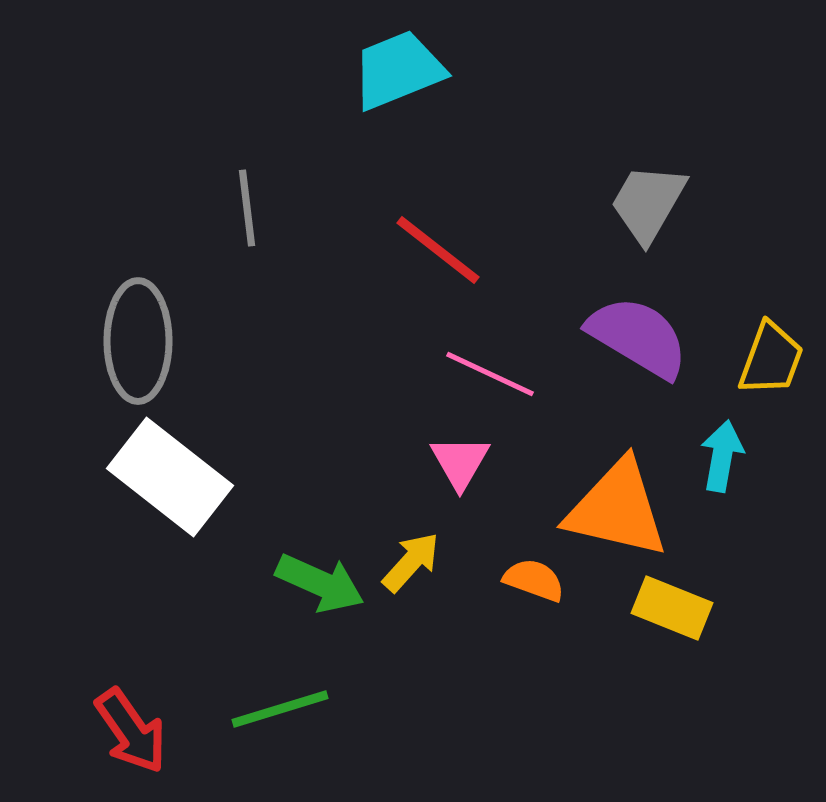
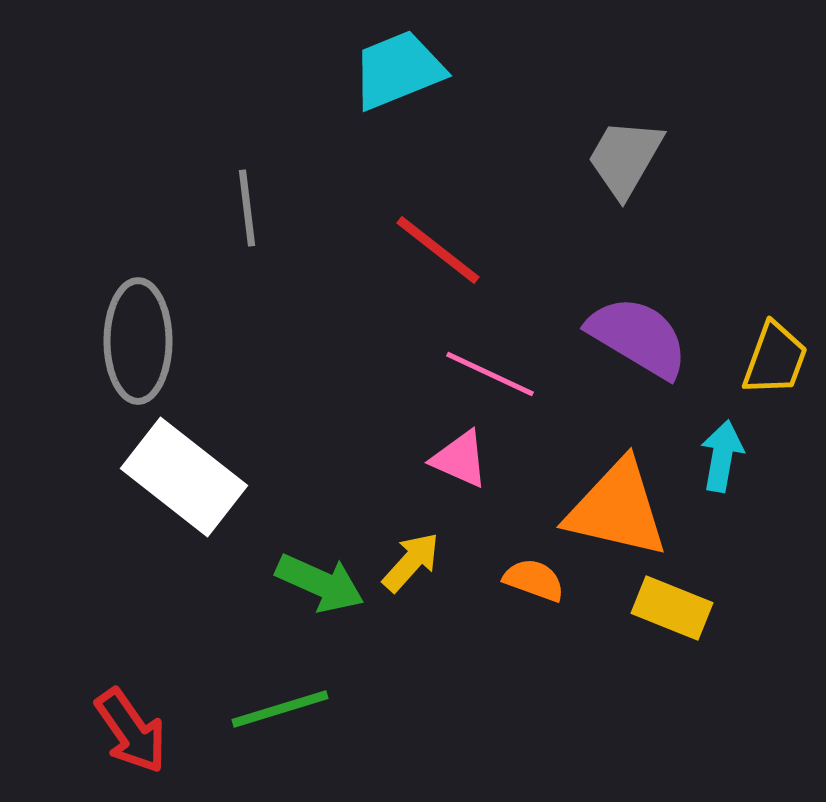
gray trapezoid: moved 23 px left, 45 px up
yellow trapezoid: moved 4 px right
pink triangle: moved 3 px up; rotated 36 degrees counterclockwise
white rectangle: moved 14 px right
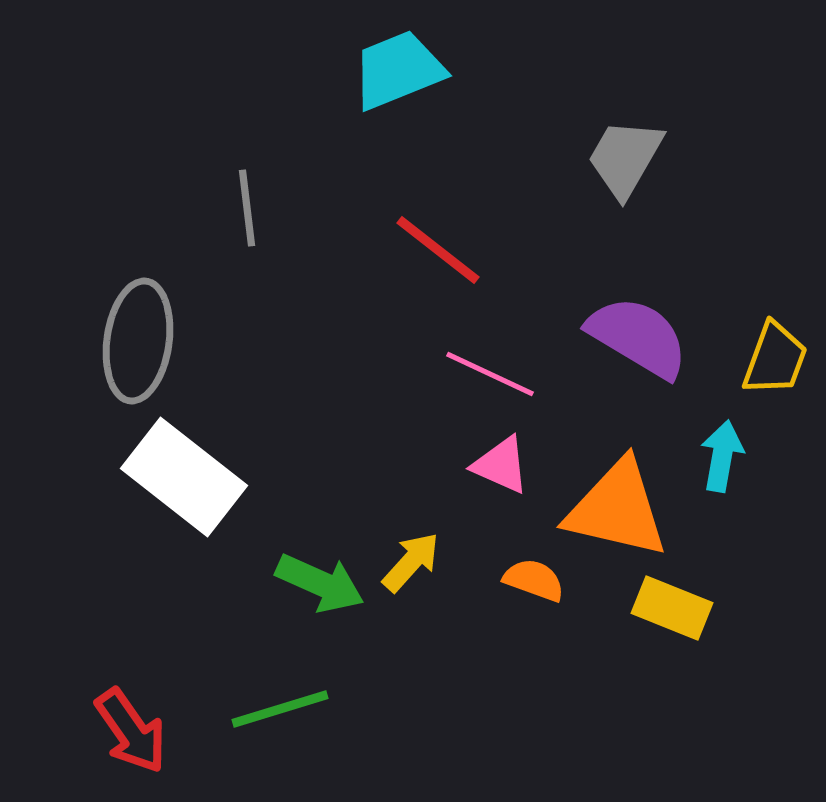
gray ellipse: rotated 8 degrees clockwise
pink triangle: moved 41 px right, 6 px down
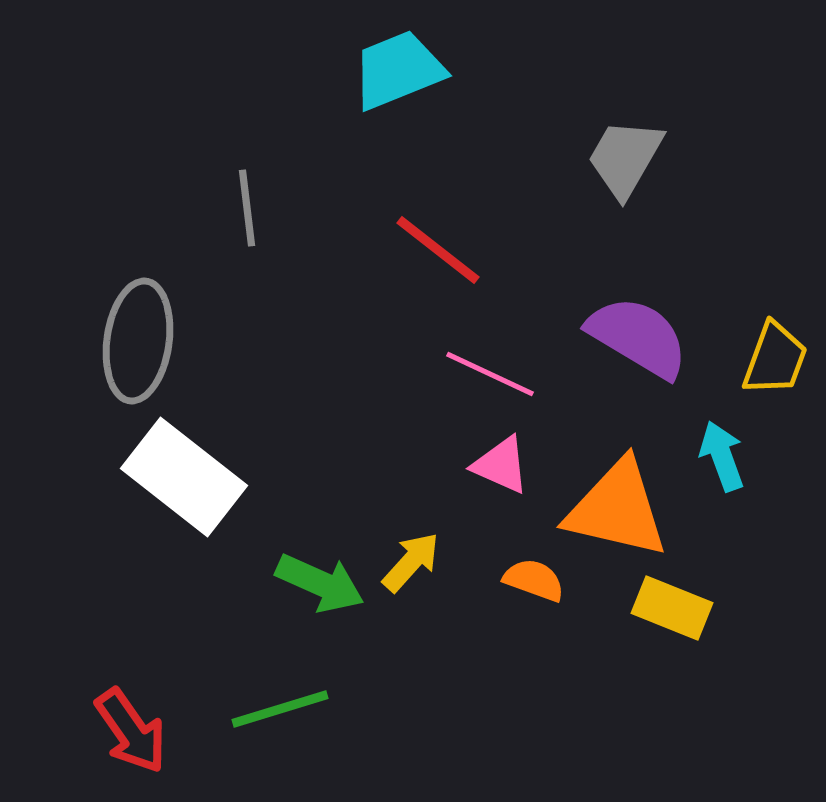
cyan arrow: rotated 30 degrees counterclockwise
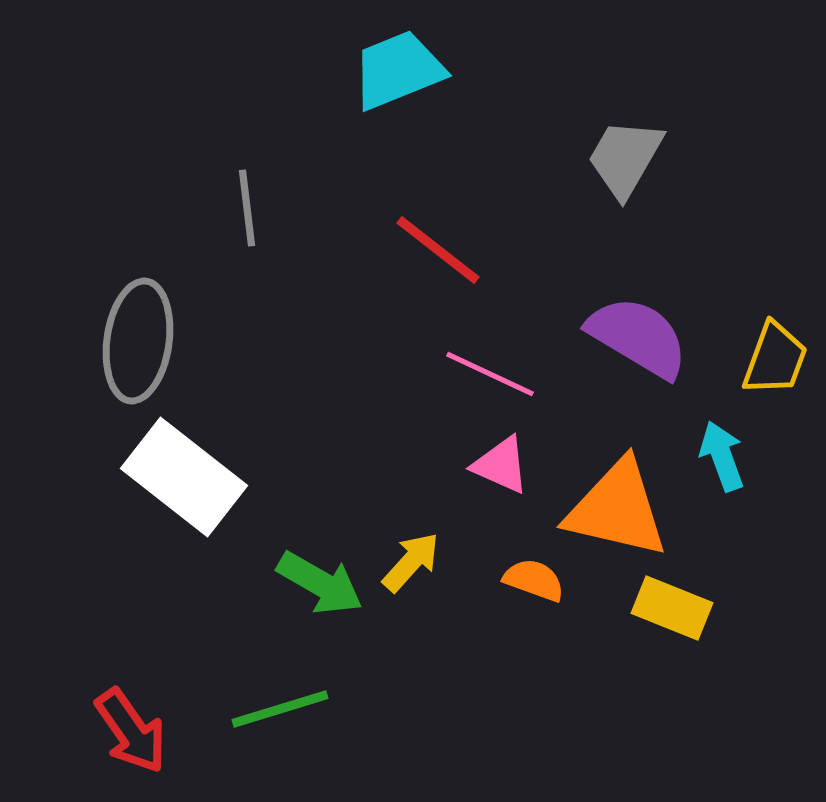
green arrow: rotated 6 degrees clockwise
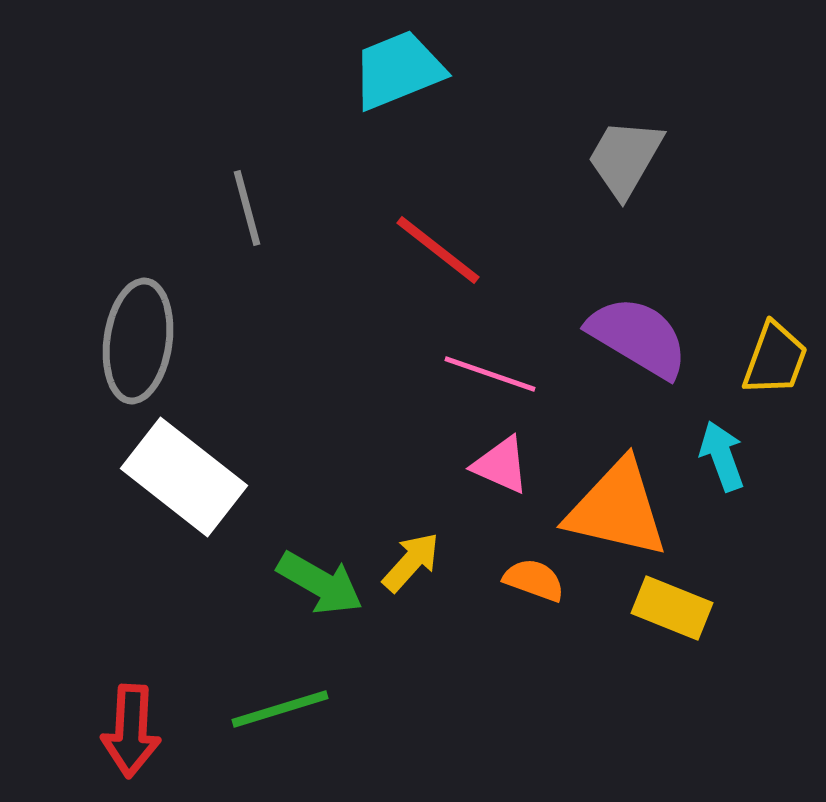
gray line: rotated 8 degrees counterclockwise
pink line: rotated 6 degrees counterclockwise
red arrow: rotated 38 degrees clockwise
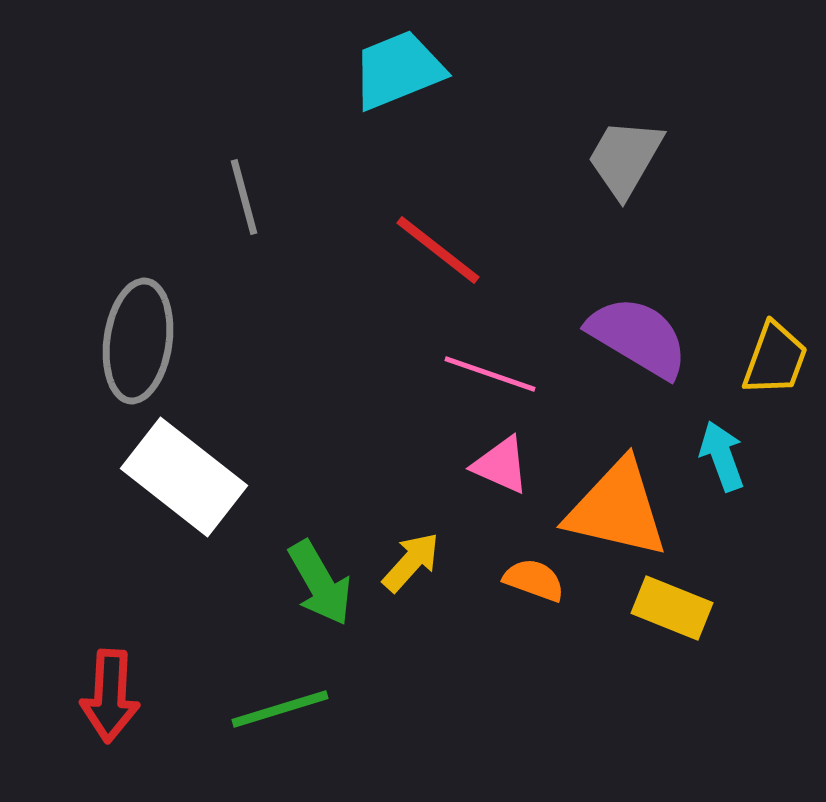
gray line: moved 3 px left, 11 px up
green arrow: rotated 30 degrees clockwise
red arrow: moved 21 px left, 35 px up
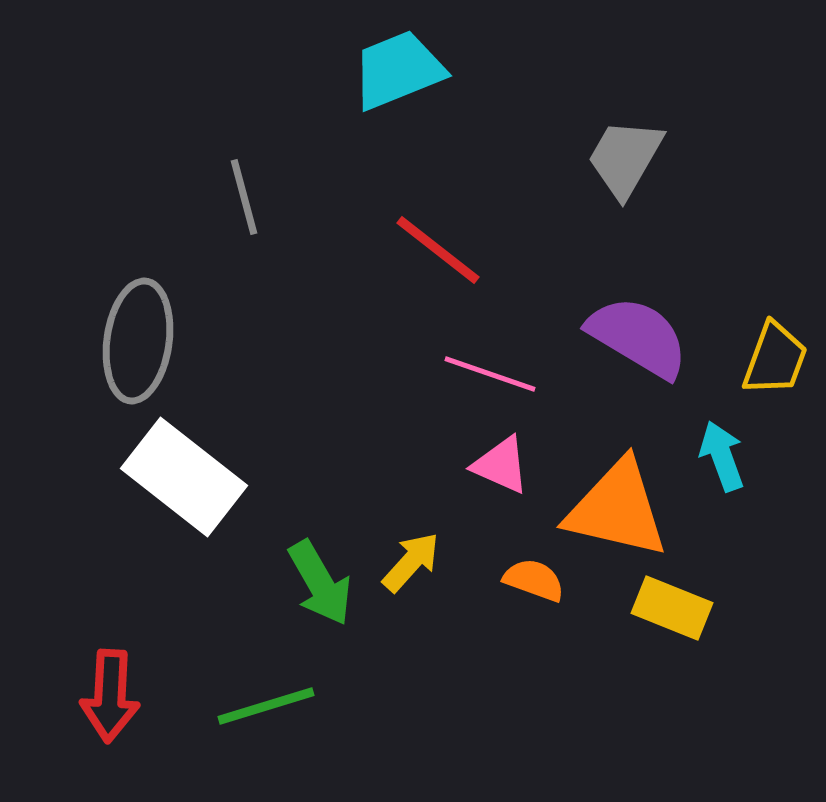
green line: moved 14 px left, 3 px up
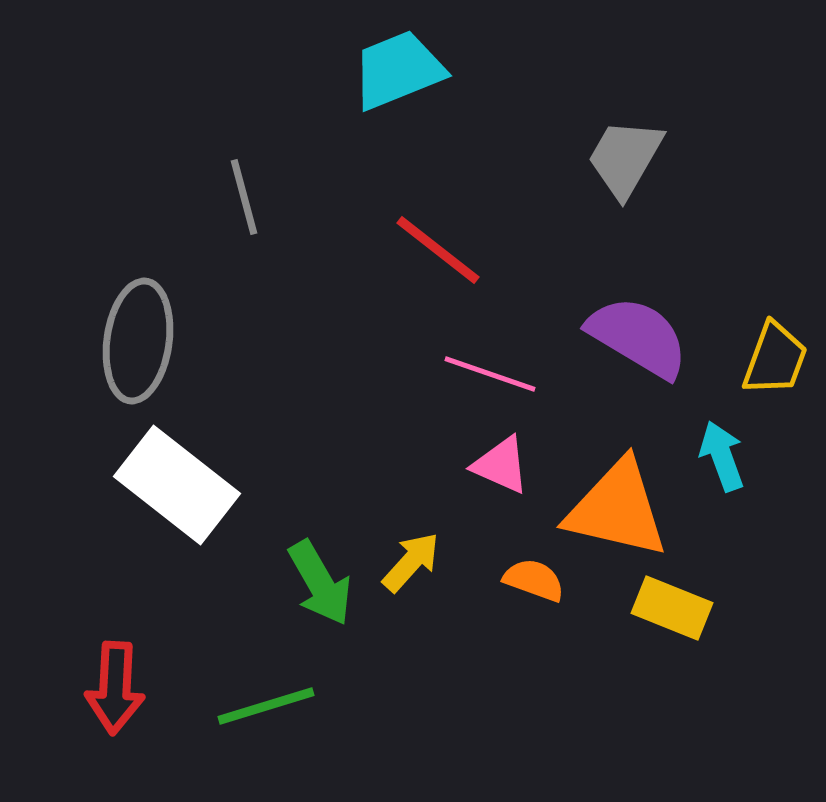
white rectangle: moved 7 px left, 8 px down
red arrow: moved 5 px right, 8 px up
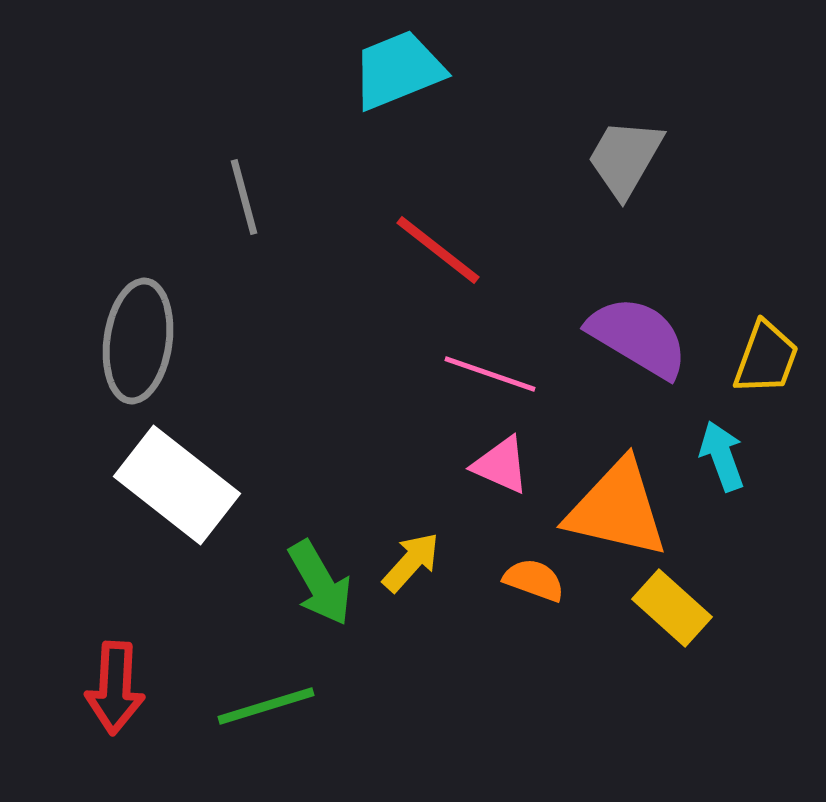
yellow trapezoid: moved 9 px left, 1 px up
yellow rectangle: rotated 20 degrees clockwise
